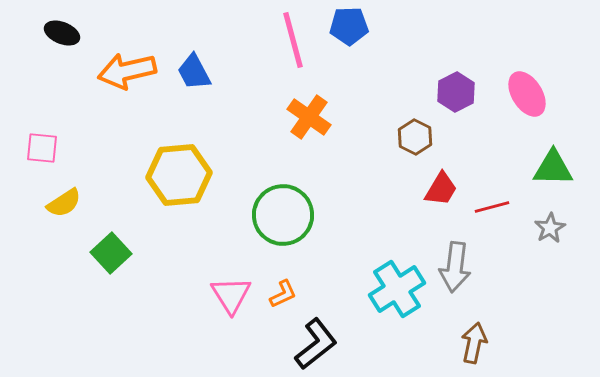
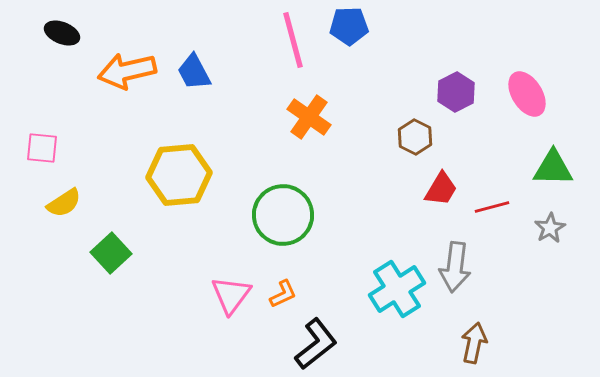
pink triangle: rotated 9 degrees clockwise
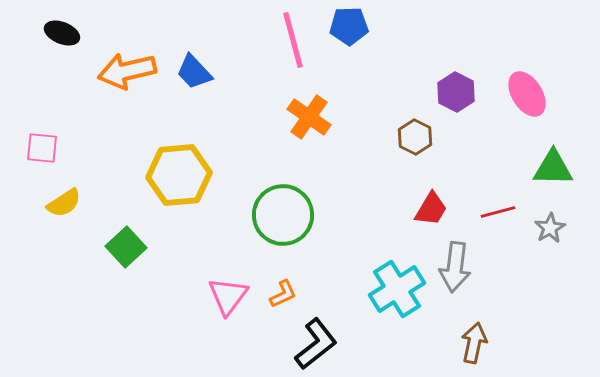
blue trapezoid: rotated 15 degrees counterclockwise
purple hexagon: rotated 6 degrees counterclockwise
red trapezoid: moved 10 px left, 20 px down
red line: moved 6 px right, 5 px down
green square: moved 15 px right, 6 px up
pink triangle: moved 3 px left, 1 px down
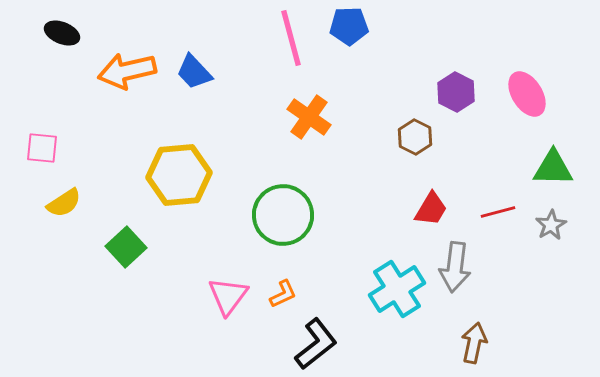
pink line: moved 2 px left, 2 px up
gray star: moved 1 px right, 3 px up
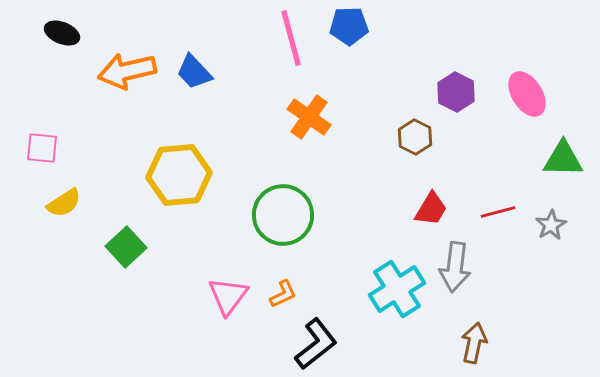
green triangle: moved 10 px right, 9 px up
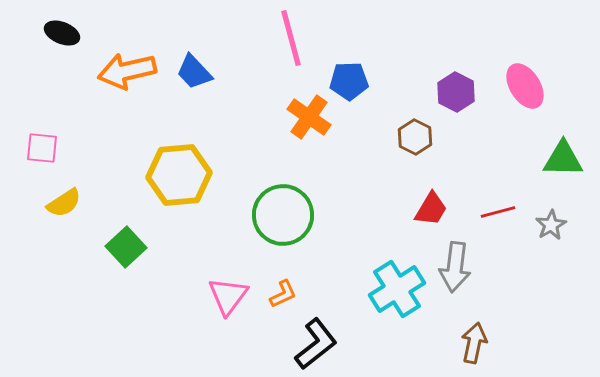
blue pentagon: moved 55 px down
pink ellipse: moved 2 px left, 8 px up
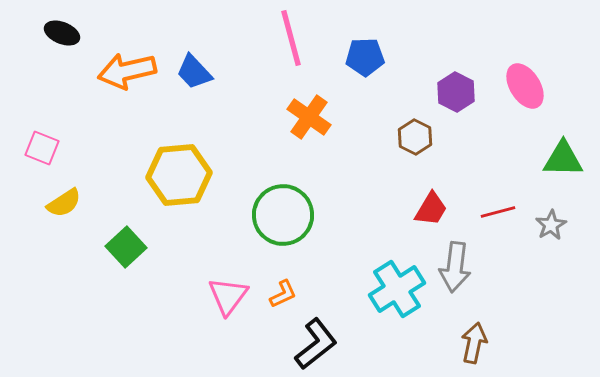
blue pentagon: moved 16 px right, 24 px up
pink square: rotated 16 degrees clockwise
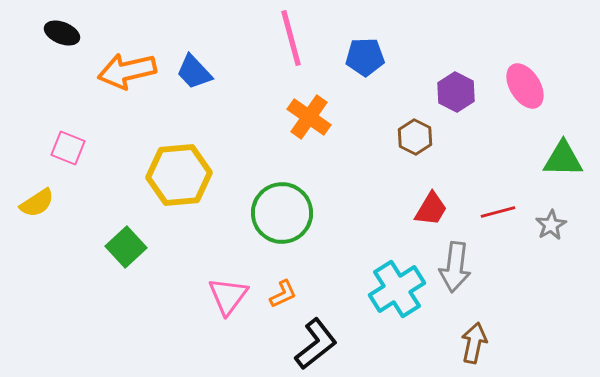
pink square: moved 26 px right
yellow semicircle: moved 27 px left
green circle: moved 1 px left, 2 px up
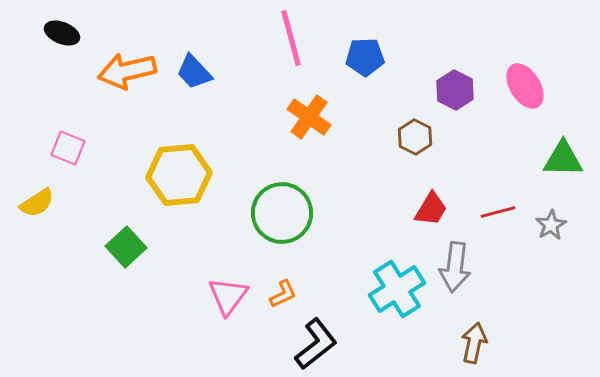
purple hexagon: moved 1 px left, 2 px up
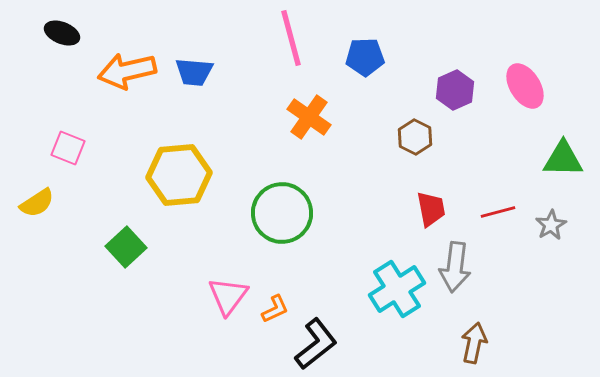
blue trapezoid: rotated 42 degrees counterclockwise
purple hexagon: rotated 9 degrees clockwise
red trapezoid: rotated 42 degrees counterclockwise
orange L-shape: moved 8 px left, 15 px down
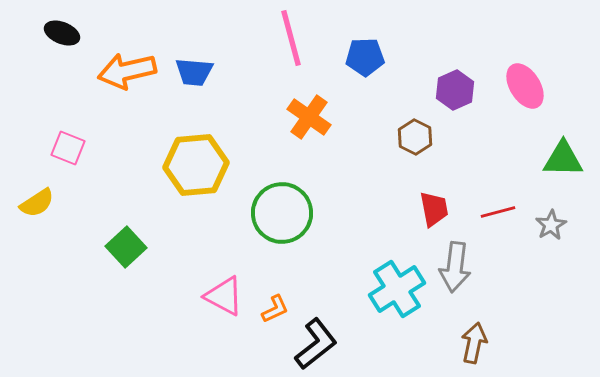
yellow hexagon: moved 17 px right, 10 px up
red trapezoid: moved 3 px right
pink triangle: moved 4 px left; rotated 39 degrees counterclockwise
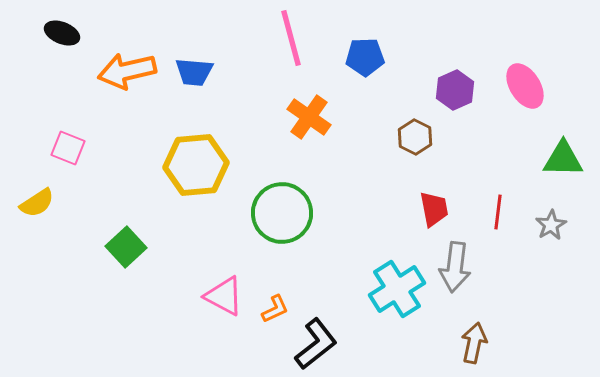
red line: rotated 68 degrees counterclockwise
